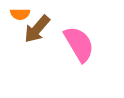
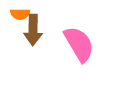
brown arrow: moved 4 px left, 1 px down; rotated 40 degrees counterclockwise
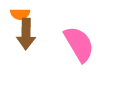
brown arrow: moved 7 px left, 4 px down
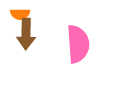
pink semicircle: moved 1 px left; rotated 27 degrees clockwise
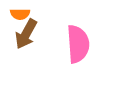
brown arrow: rotated 28 degrees clockwise
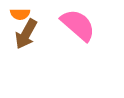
pink semicircle: moved 19 px up; rotated 45 degrees counterclockwise
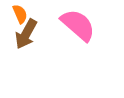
orange semicircle: rotated 114 degrees counterclockwise
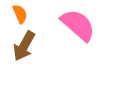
brown arrow: moved 2 px left, 12 px down
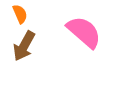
pink semicircle: moved 6 px right, 7 px down
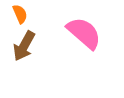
pink semicircle: moved 1 px down
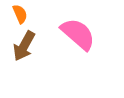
pink semicircle: moved 6 px left, 1 px down
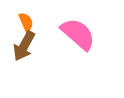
orange semicircle: moved 6 px right, 8 px down
